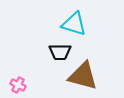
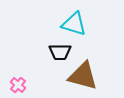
pink cross: rotated 14 degrees clockwise
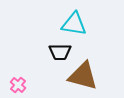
cyan triangle: rotated 8 degrees counterclockwise
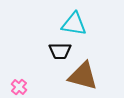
black trapezoid: moved 1 px up
pink cross: moved 1 px right, 2 px down
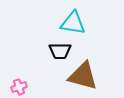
cyan triangle: moved 1 px left, 1 px up
pink cross: rotated 28 degrees clockwise
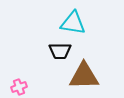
brown triangle: moved 1 px right; rotated 16 degrees counterclockwise
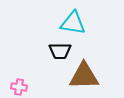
pink cross: rotated 28 degrees clockwise
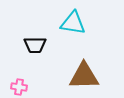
black trapezoid: moved 25 px left, 6 px up
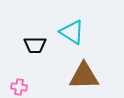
cyan triangle: moved 1 px left, 9 px down; rotated 24 degrees clockwise
